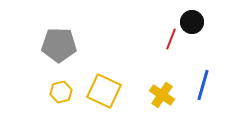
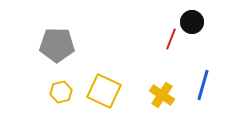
gray pentagon: moved 2 px left
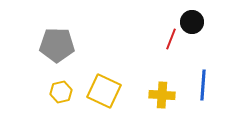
blue line: rotated 12 degrees counterclockwise
yellow cross: rotated 30 degrees counterclockwise
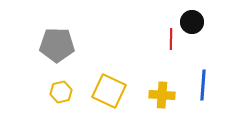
red line: rotated 20 degrees counterclockwise
yellow square: moved 5 px right
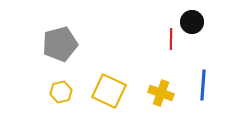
gray pentagon: moved 3 px right, 1 px up; rotated 16 degrees counterclockwise
yellow cross: moved 1 px left, 2 px up; rotated 15 degrees clockwise
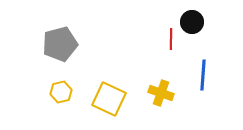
blue line: moved 10 px up
yellow square: moved 8 px down
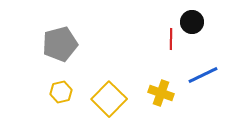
blue line: rotated 60 degrees clockwise
yellow square: rotated 20 degrees clockwise
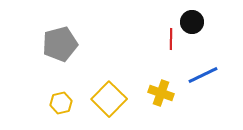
yellow hexagon: moved 11 px down
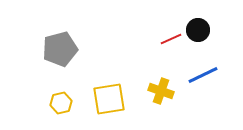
black circle: moved 6 px right, 8 px down
red line: rotated 65 degrees clockwise
gray pentagon: moved 5 px down
yellow cross: moved 2 px up
yellow square: rotated 36 degrees clockwise
